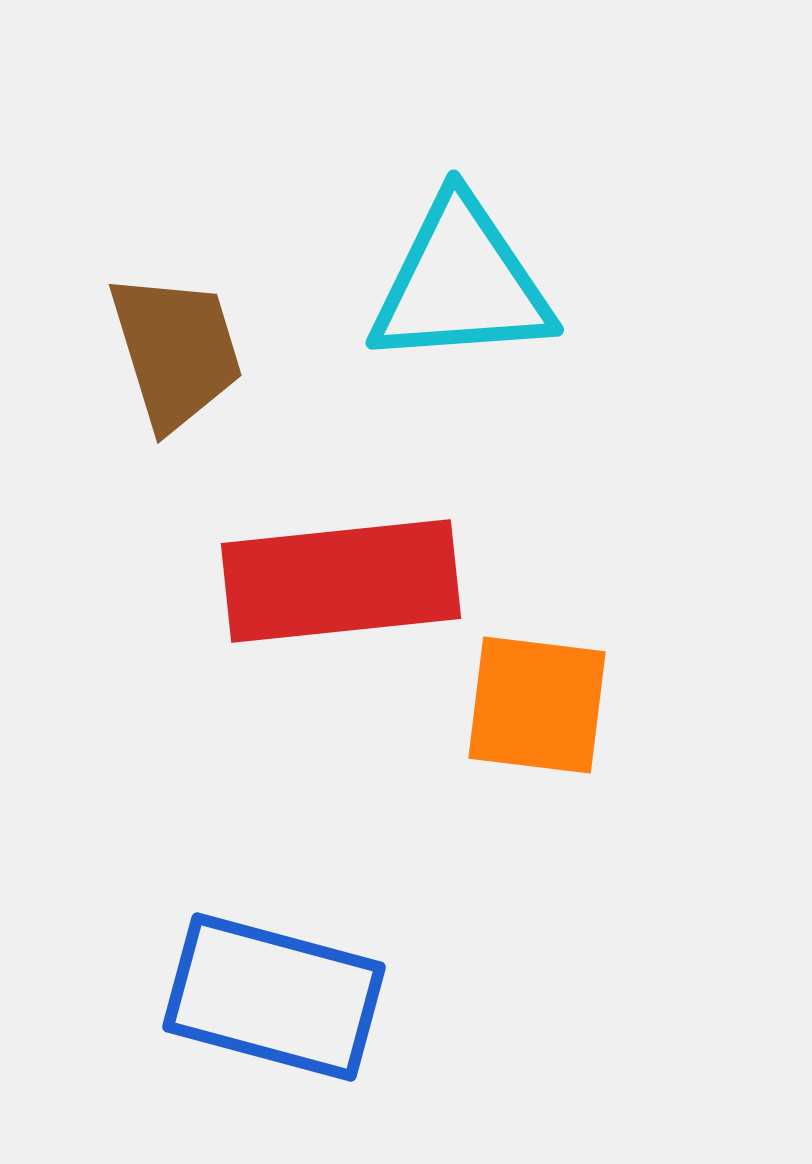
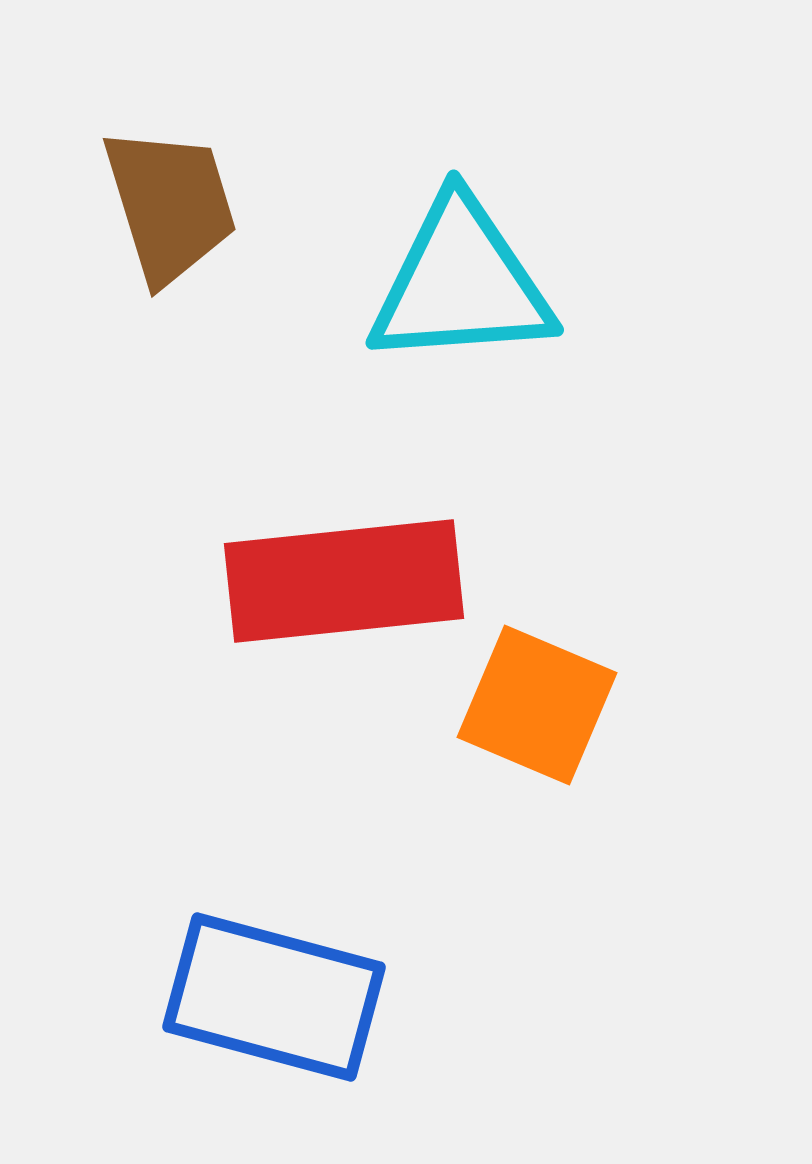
brown trapezoid: moved 6 px left, 146 px up
red rectangle: moved 3 px right
orange square: rotated 16 degrees clockwise
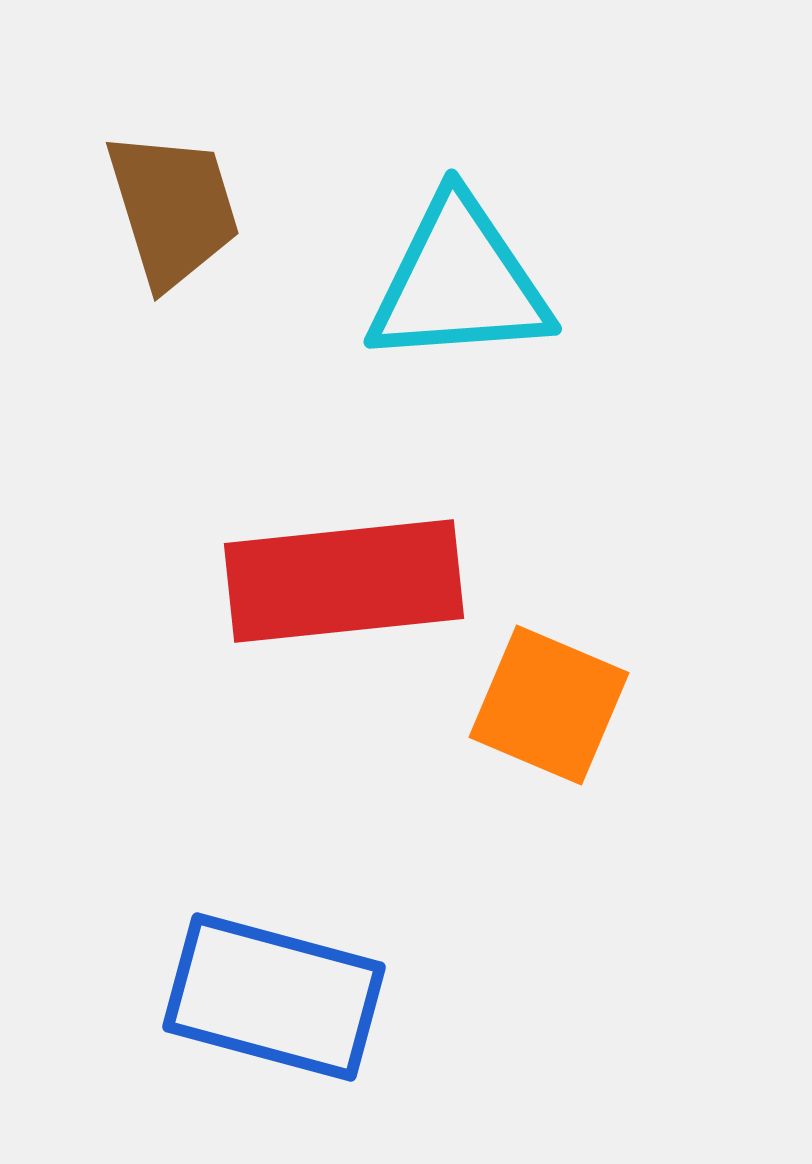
brown trapezoid: moved 3 px right, 4 px down
cyan triangle: moved 2 px left, 1 px up
orange square: moved 12 px right
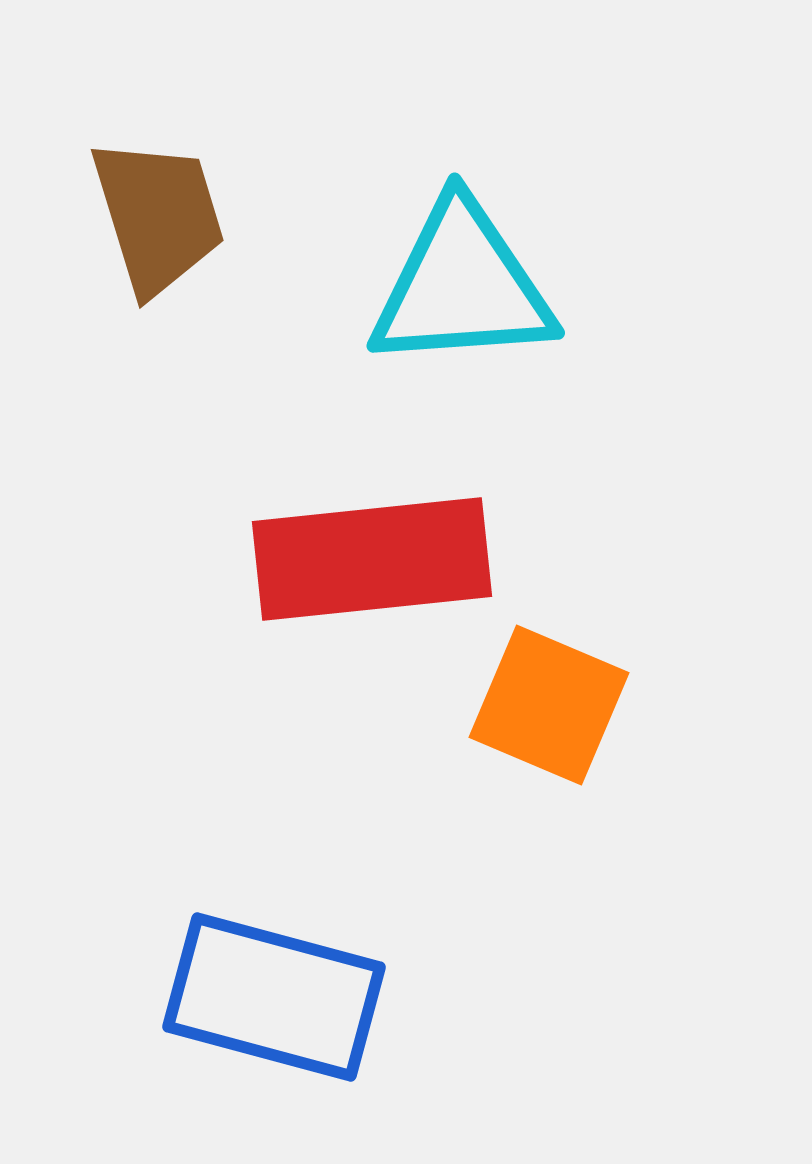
brown trapezoid: moved 15 px left, 7 px down
cyan triangle: moved 3 px right, 4 px down
red rectangle: moved 28 px right, 22 px up
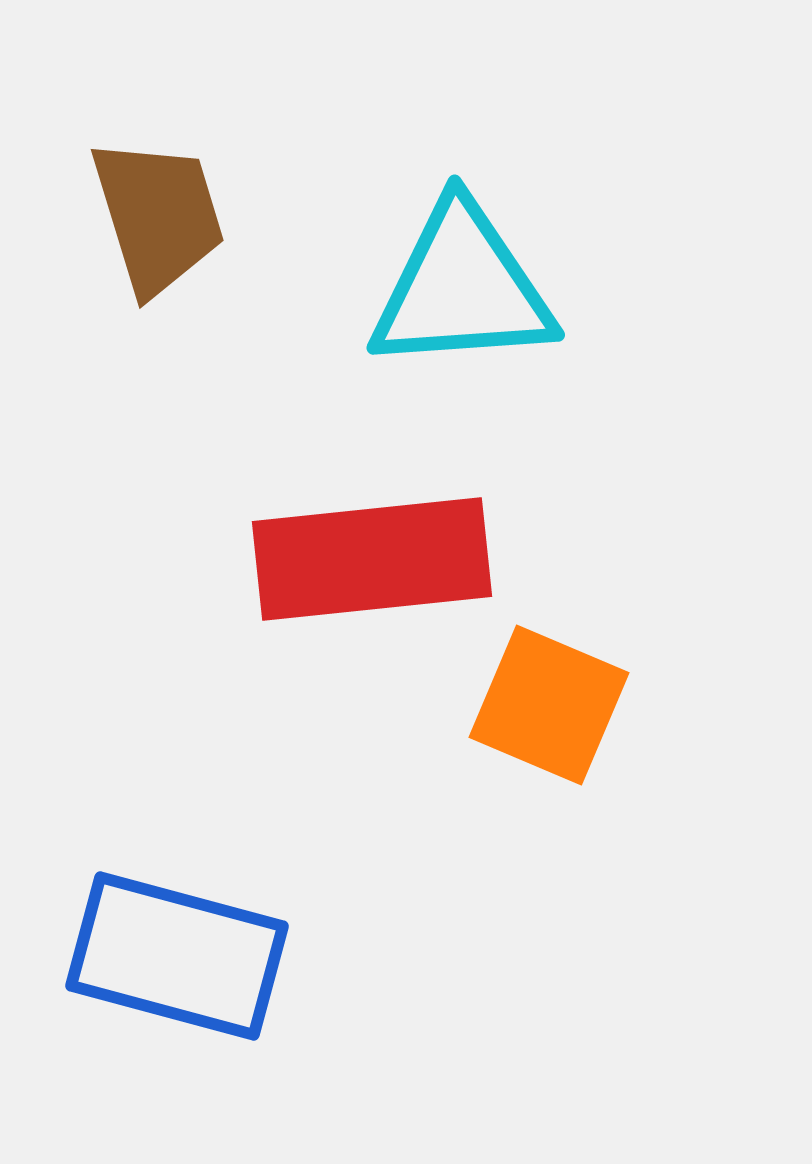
cyan triangle: moved 2 px down
blue rectangle: moved 97 px left, 41 px up
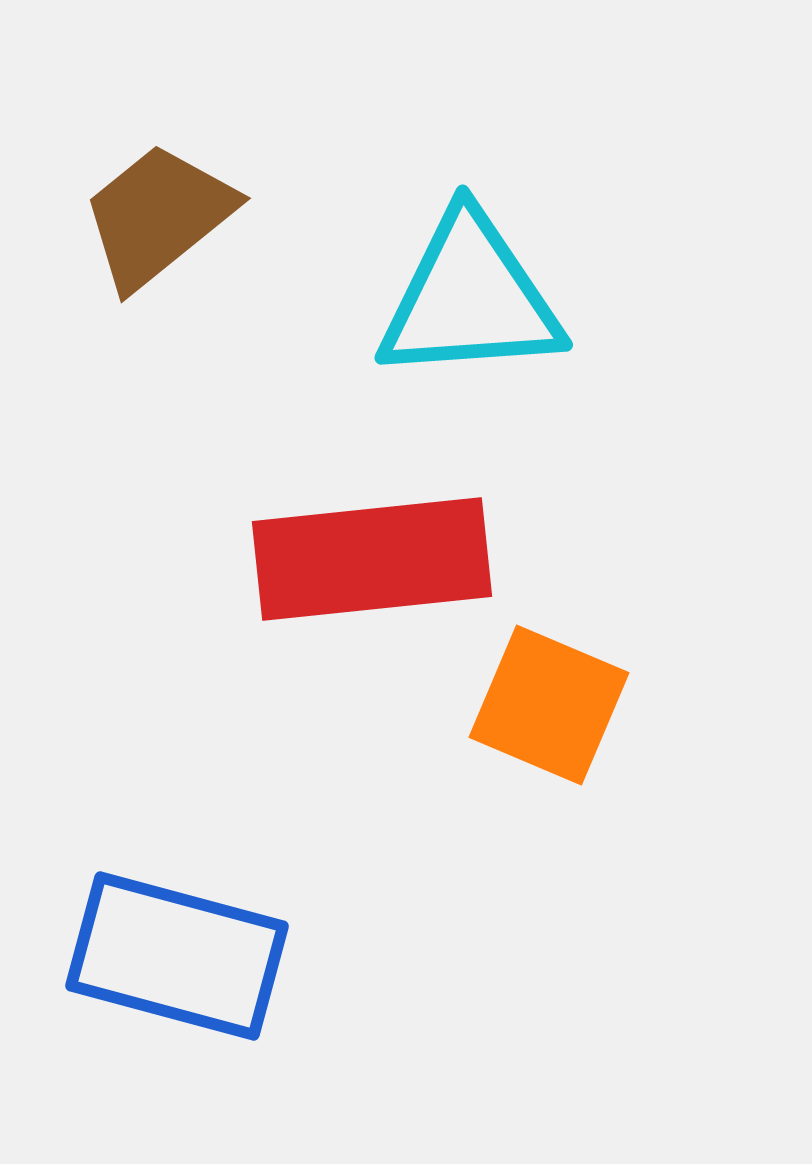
brown trapezoid: rotated 112 degrees counterclockwise
cyan triangle: moved 8 px right, 10 px down
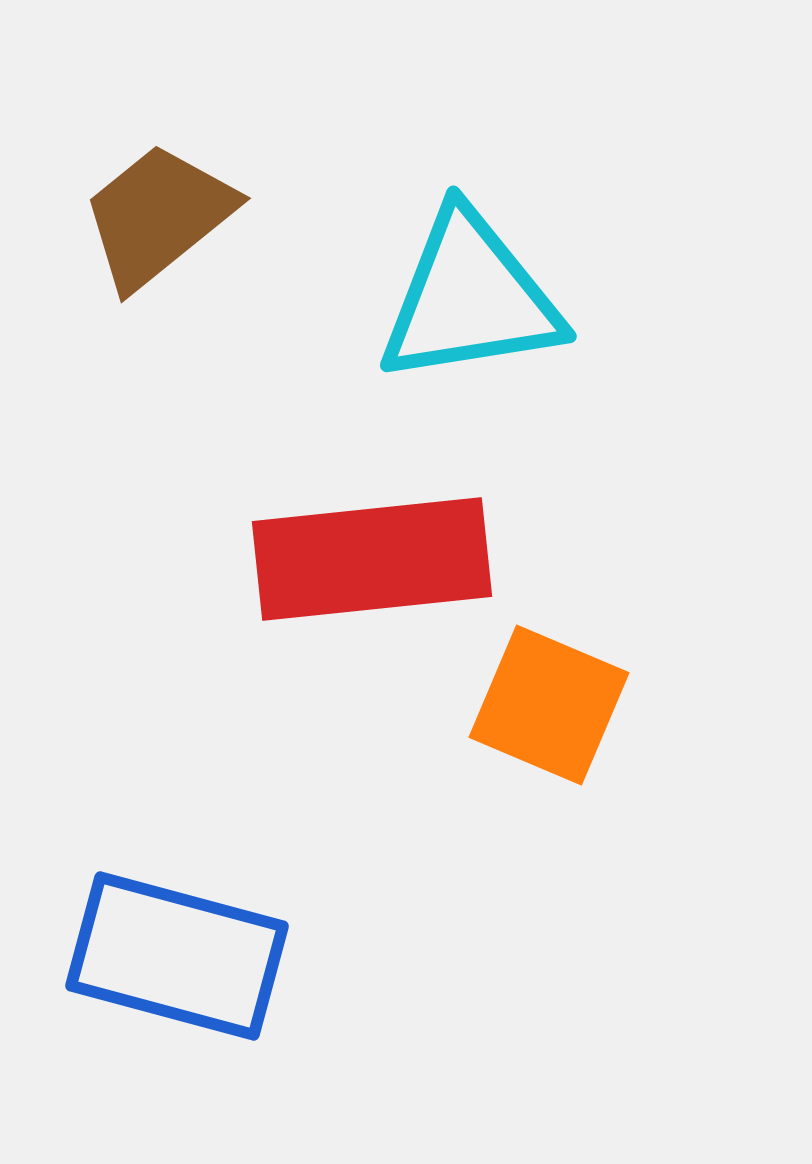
cyan triangle: rotated 5 degrees counterclockwise
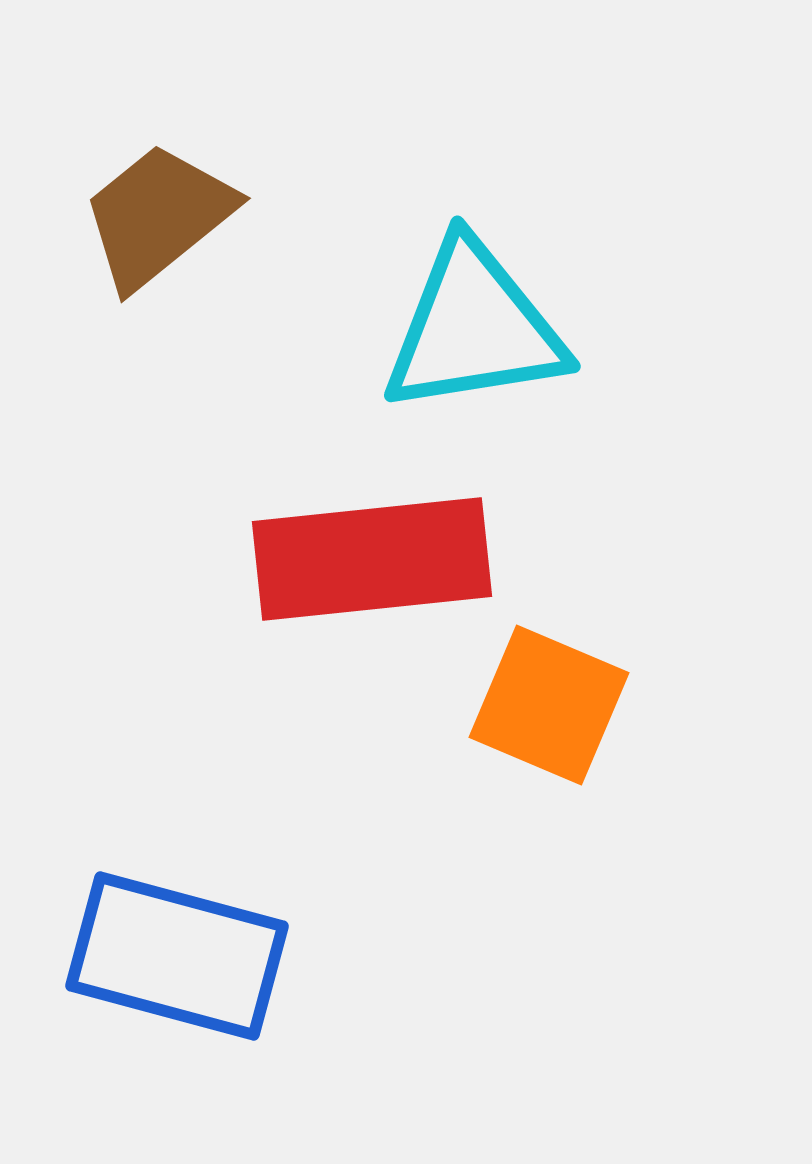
cyan triangle: moved 4 px right, 30 px down
